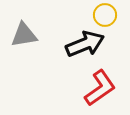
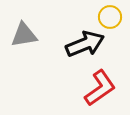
yellow circle: moved 5 px right, 2 px down
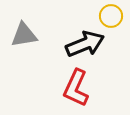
yellow circle: moved 1 px right, 1 px up
red L-shape: moved 24 px left; rotated 150 degrees clockwise
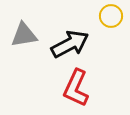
black arrow: moved 15 px left; rotated 6 degrees counterclockwise
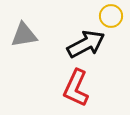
black arrow: moved 16 px right
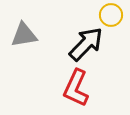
yellow circle: moved 1 px up
black arrow: rotated 18 degrees counterclockwise
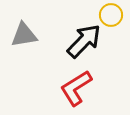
black arrow: moved 2 px left, 3 px up
red L-shape: rotated 33 degrees clockwise
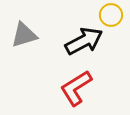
gray triangle: rotated 8 degrees counterclockwise
black arrow: rotated 18 degrees clockwise
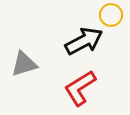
gray triangle: moved 29 px down
red L-shape: moved 4 px right
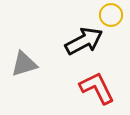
red L-shape: moved 17 px right; rotated 96 degrees clockwise
